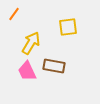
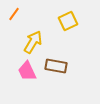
yellow square: moved 6 px up; rotated 18 degrees counterclockwise
yellow arrow: moved 2 px right, 1 px up
brown rectangle: moved 2 px right
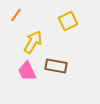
orange line: moved 2 px right, 1 px down
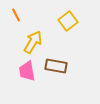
orange line: rotated 64 degrees counterclockwise
yellow square: rotated 12 degrees counterclockwise
pink trapezoid: rotated 15 degrees clockwise
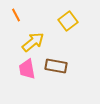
yellow arrow: rotated 20 degrees clockwise
pink trapezoid: moved 2 px up
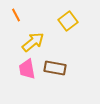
brown rectangle: moved 1 px left, 2 px down
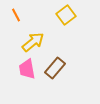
yellow square: moved 2 px left, 6 px up
brown rectangle: rotated 60 degrees counterclockwise
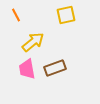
yellow square: rotated 24 degrees clockwise
brown rectangle: rotated 30 degrees clockwise
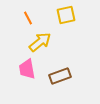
orange line: moved 12 px right, 3 px down
yellow arrow: moved 7 px right
brown rectangle: moved 5 px right, 8 px down
